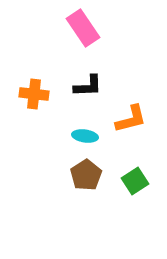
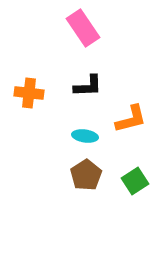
orange cross: moved 5 px left, 1 px up
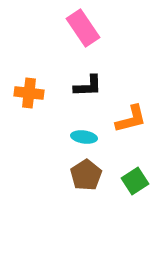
cyan ellipse: moved 1 px left, 1 px down
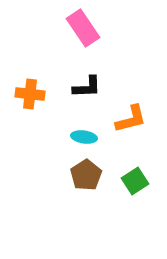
black L-shape: moved 1 px left, 1 px down
orange cross: moved 1 px right, 1 px down
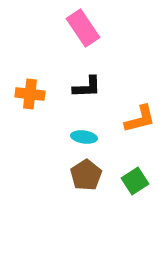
orange L-shape: moved 9 px right
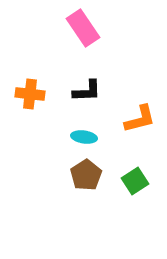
black L-shape: moved 4 px down
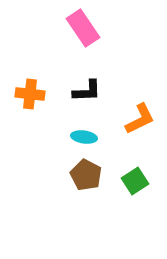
orange L-shape: rotated 12 degrees counterclockwise
brown pentagon: rotated 12 degrees counterclockwise
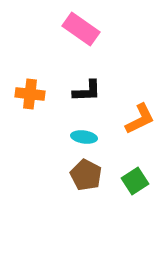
pink rectangle: moved 2 px left, 1 px down; rotated 21 degrees counterclockwise
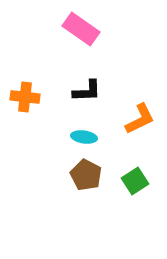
orange cross: moved 5 px left, 3 px down
